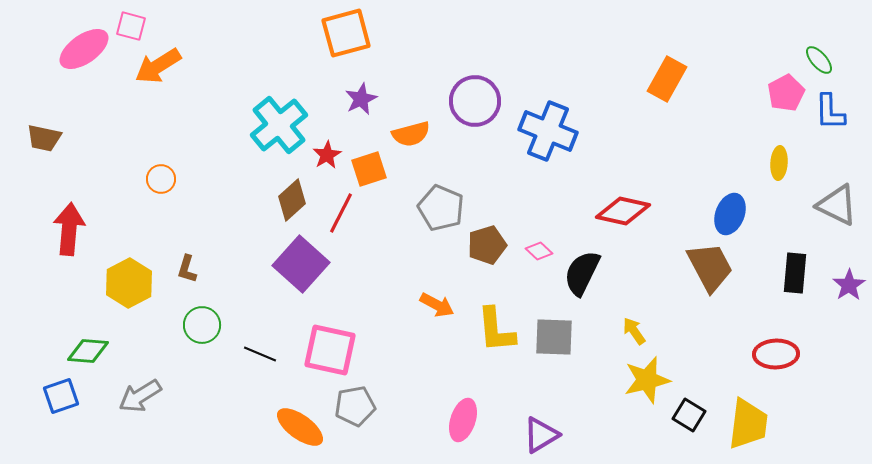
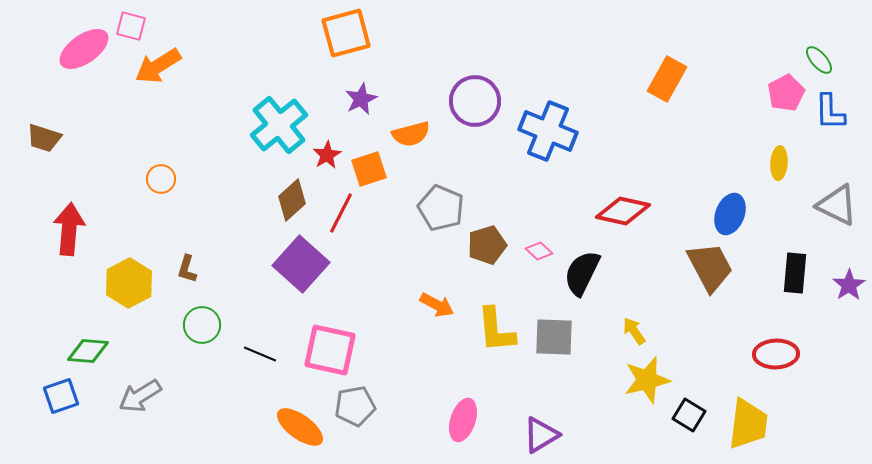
brown trapezoid at (44, 138): rotated 6 degrees clockwise
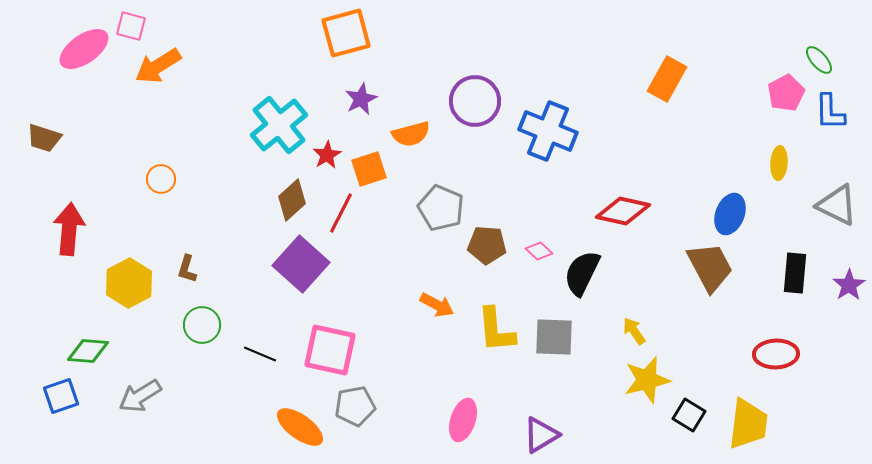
brown pentagon at (487, 245): rotated 21 degrees clockwise
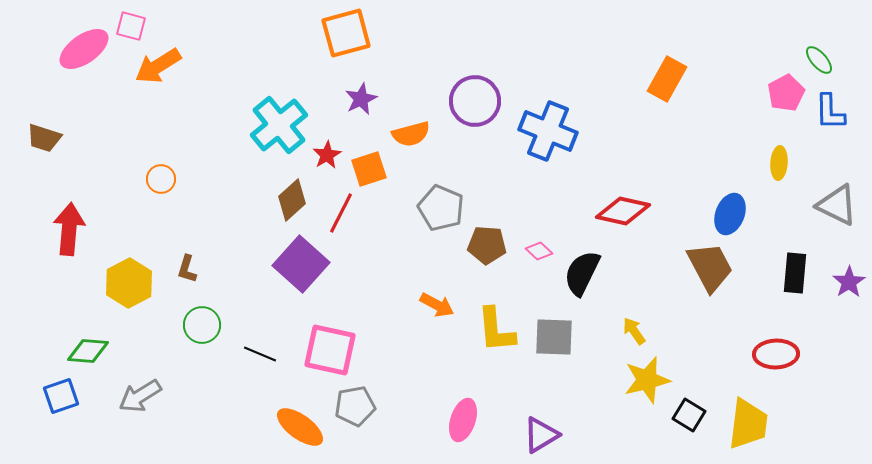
purple star at (849, 285): moved 3 px up
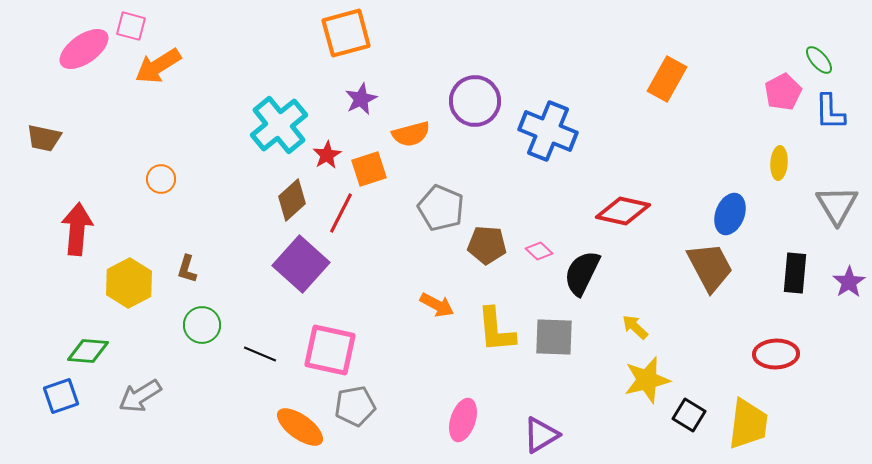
pink pentagon at (786, 93): moved 3 px left, 1 px up
brown trapezoid at (44, 138): rotated 6 degrees counterclockwise
gray triangle at (837, 205): rotated 33 degrees clockwise
red arrow at (69, 229): moved 8 px right
yellow arrow at (634, 331): moved 1 px right, 4 px up; rotated 12 degrees counterclockwise
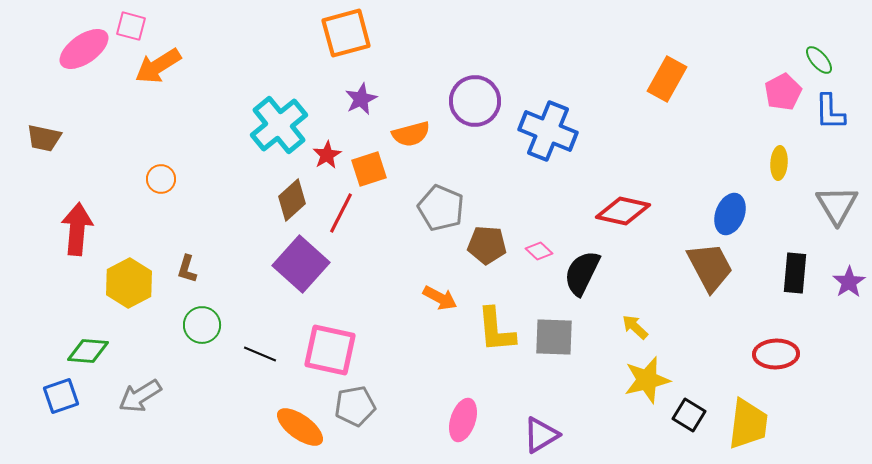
orange arrow at (437, 305): moved 3 px right, 7 px up
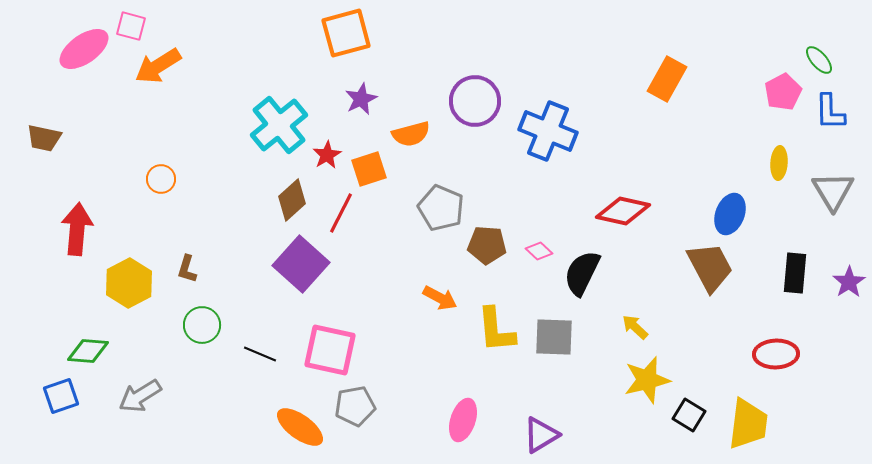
gray triangle at (837, 205): moved 4 px left, 14 px up
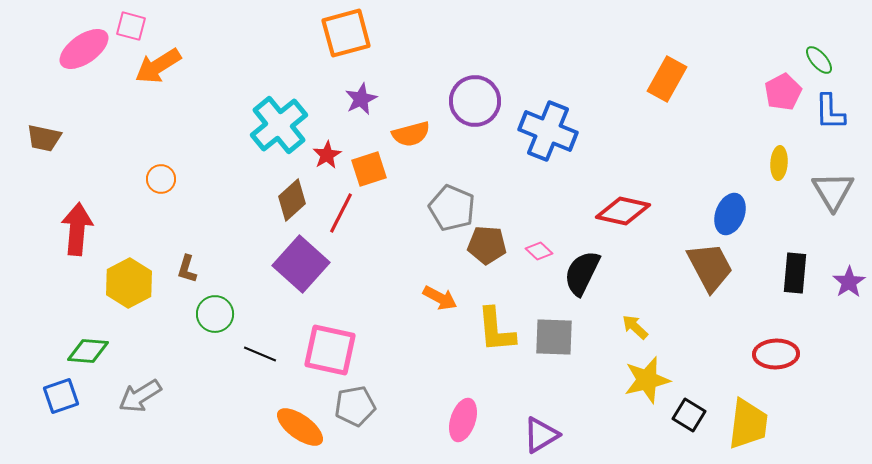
gray pentagon at (441, 208): moved 11 px right
green circle at (202, 325): moved 13 px right, 11 px up
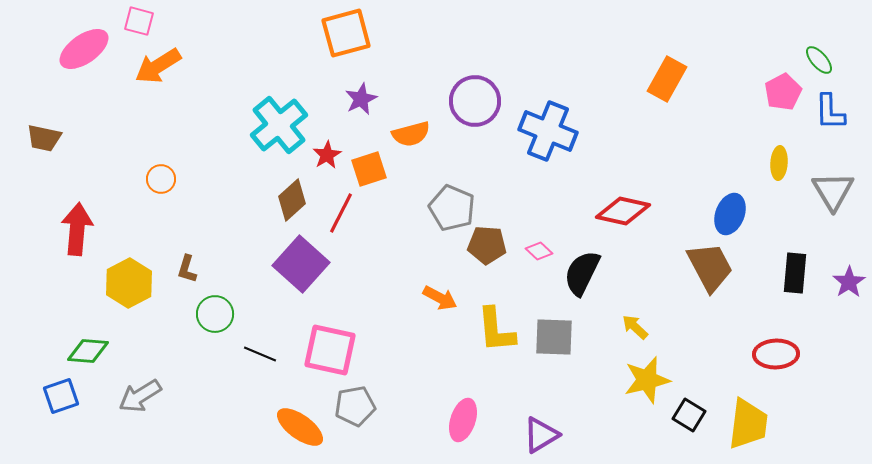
pink square at (131, 26): moved 8 px right, 5 px up
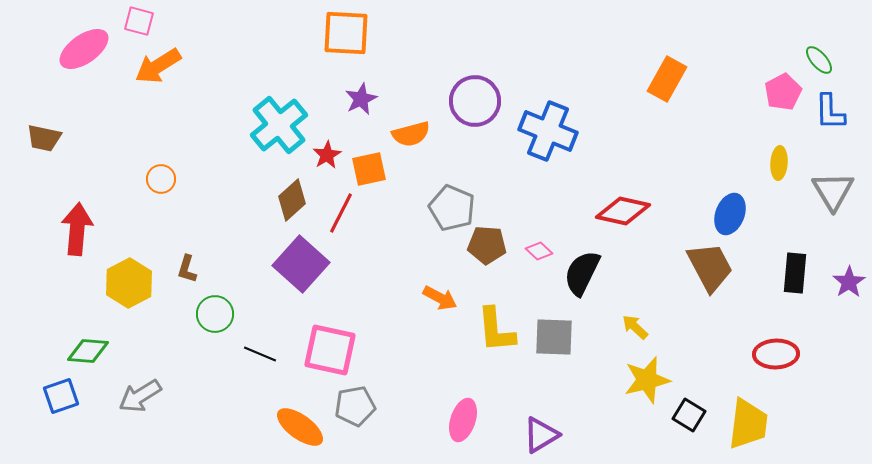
orange square at (346, 33): rotated 18 degrees clockwise
orange square at (369, 169): rotated 6 degrees clockwise
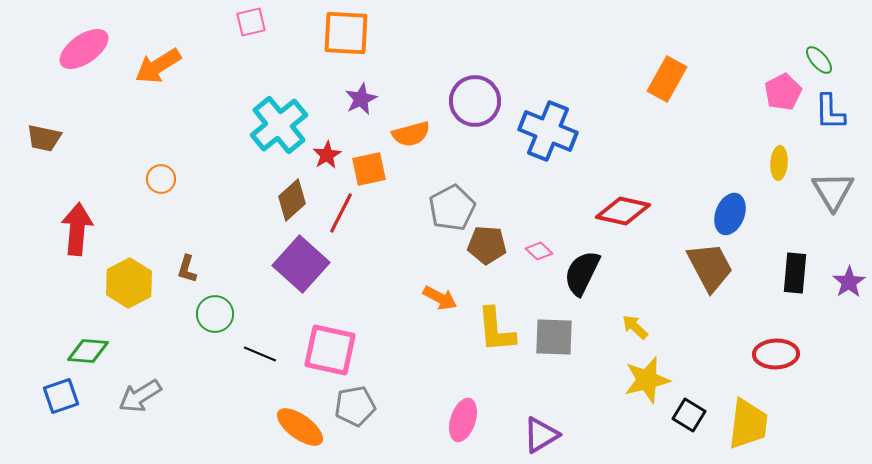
pink square at (139, 21): moved 112 px right, 1 px down; rotated 28 degrees counterclockwise
gray pentagon at (452, 208): rotated 21 degrees clockwise
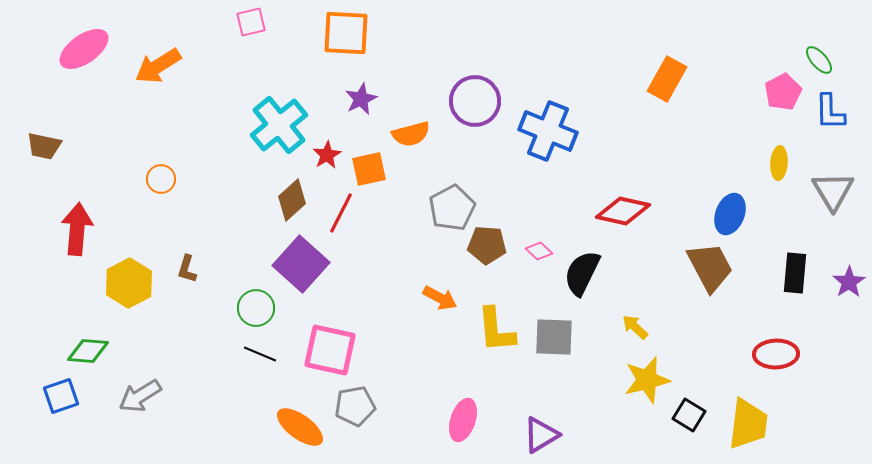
brown trapezoid at (44, 138): moved 8 px down
green circle at (215, 314): moved 41 px right, 6 px up
